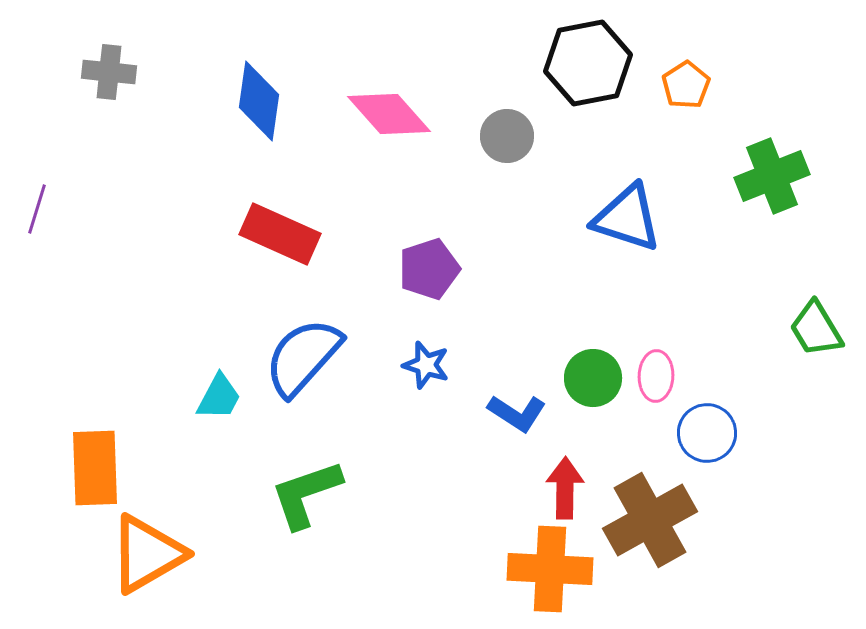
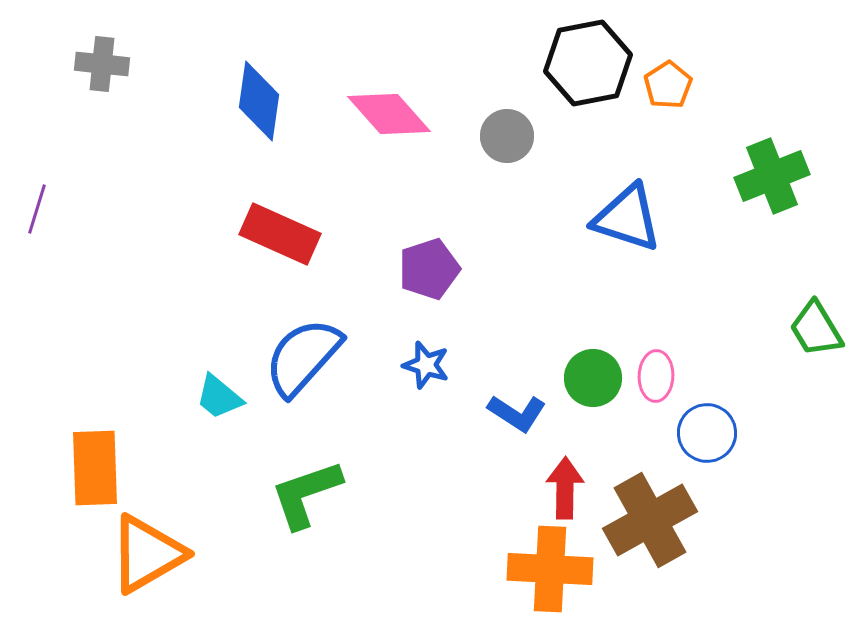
gray cross: moved 7 px left, 8 px up
orange pentagon: moved 18 px left
cyan trapezoid: rotated 102 degrees clockwise
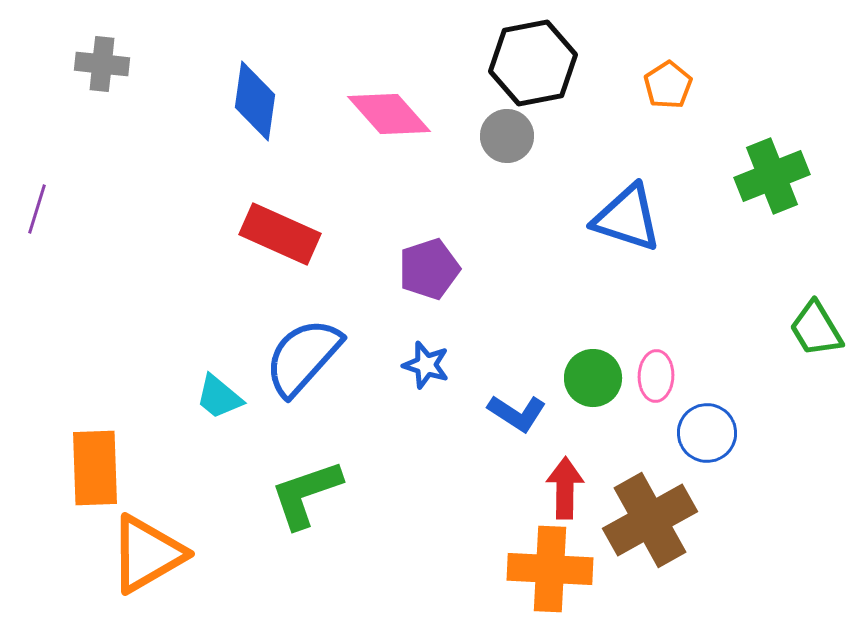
black hexagon: moved 55 px left
blue diamond: moved 4 px left
